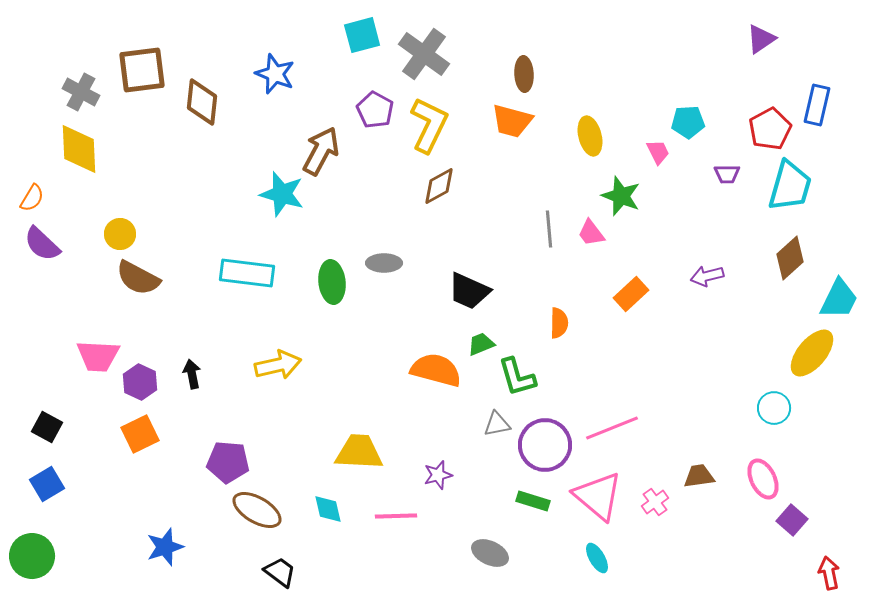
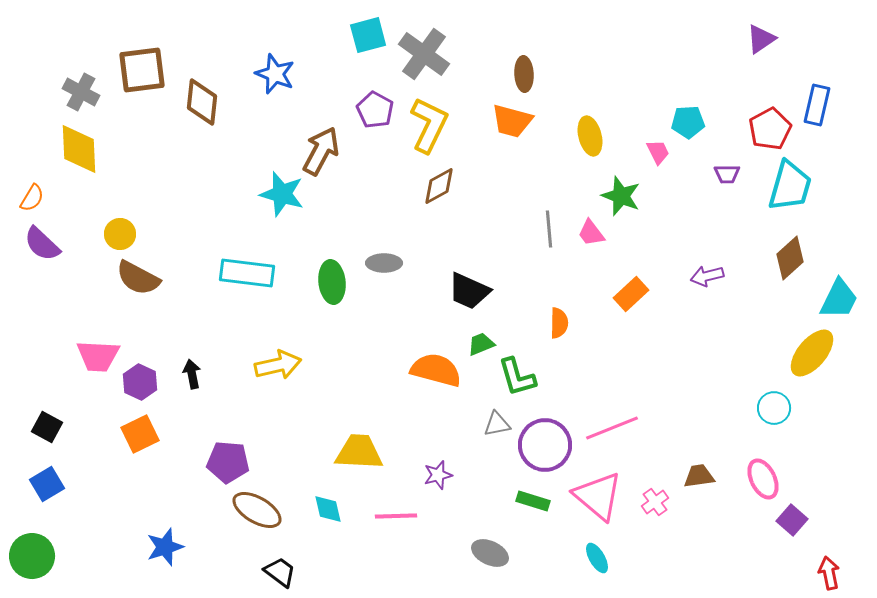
cyan square at (362, 35): moved 6 px right
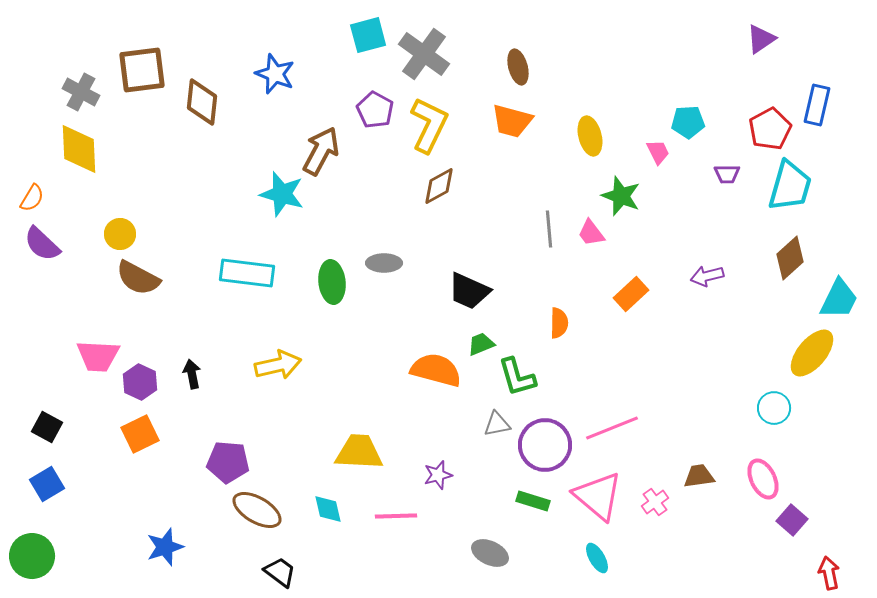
brown ellipse at (524, 74): moved 6 px left, 7 px up; rotated 12 degrees counterclockwise
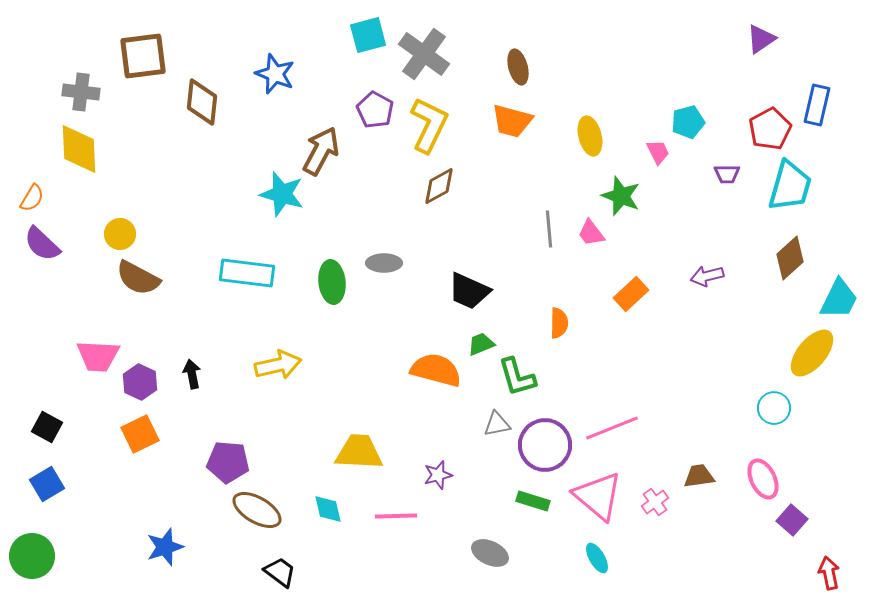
brown square at (142, 70): moved 1 px right, 14 px up
gray cross at (81, 92): rotated 21 degrees counterclockwise
cyan pentagon at (688, 122): rotated 12 degrees counterclockwise
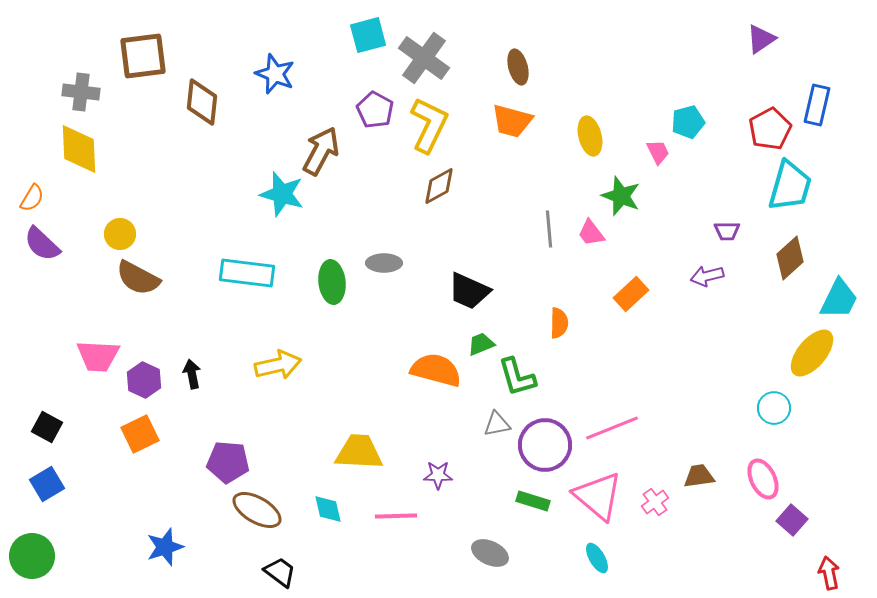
gray cross at (424, 54): moved 4 px down
purple trapezoid at (727, 174): moved 57 px down
purple hexagon at (140, 382): moved 4 px right, 2 px up
purple star at (438, 475): rotated 16 degrees clockwise
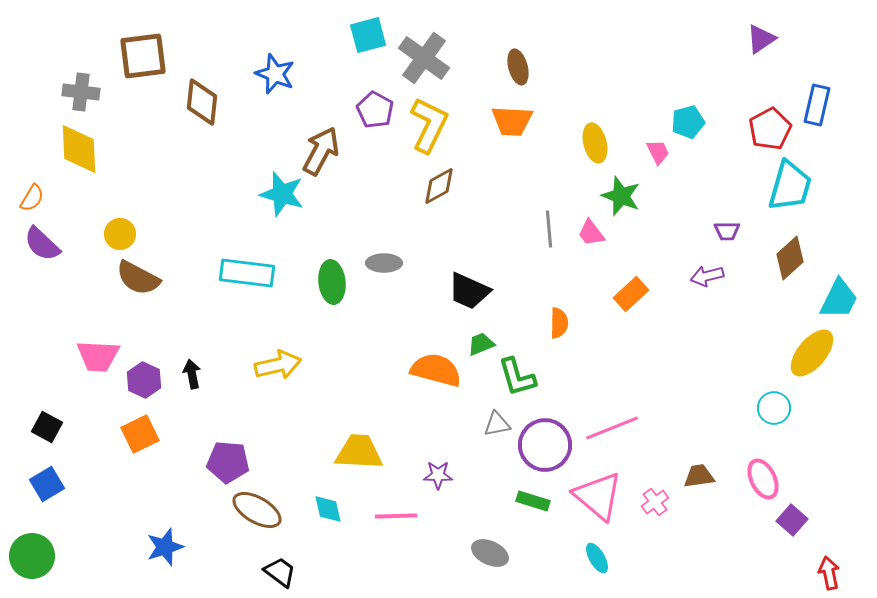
orange trapezoid at (512, 121): rotated 12 degrees counterclockwise
yellow ellipse at (590, 136): moved 5 px right, 7 px down
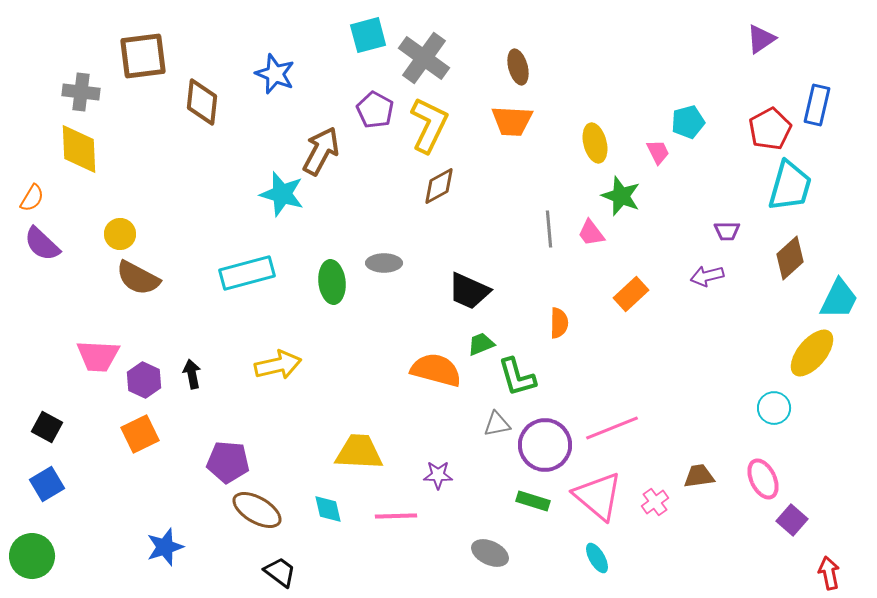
cyan rectangle at (247, 273): rotated 22 degrees counterclockwise
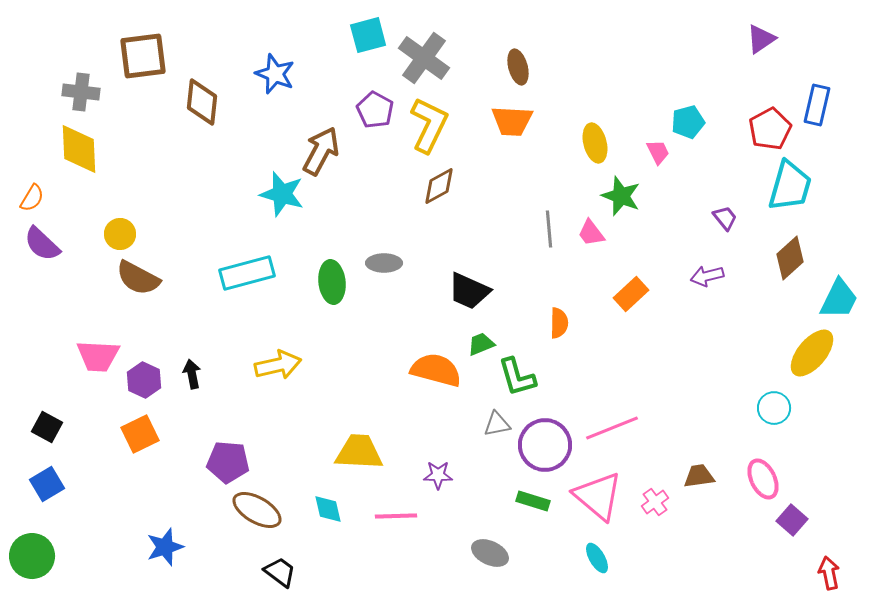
purple trapezoid at (727, 231): moved 2 px left, 13 px up; rotated 128 degrees counterclockwise
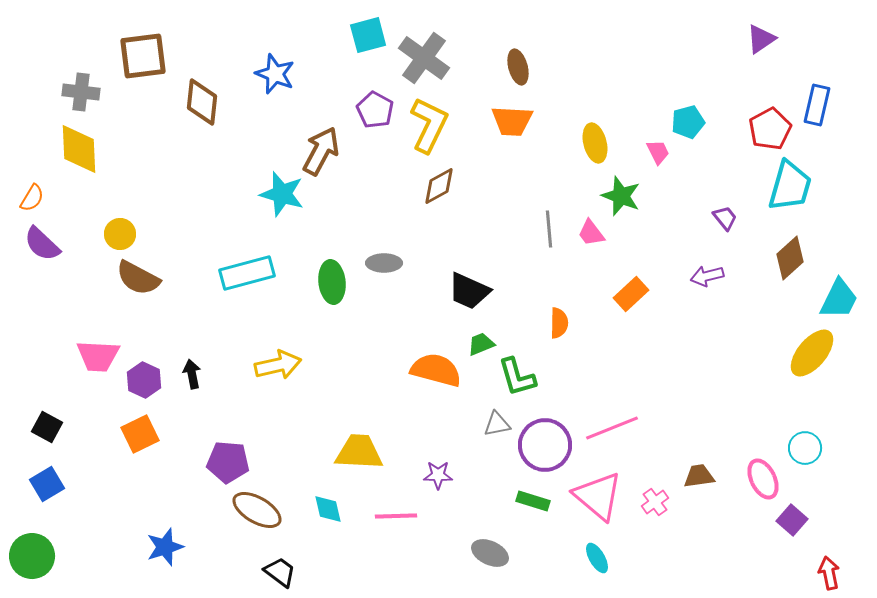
cyan circle at (774, 408): moved 31 px right, 40 px down
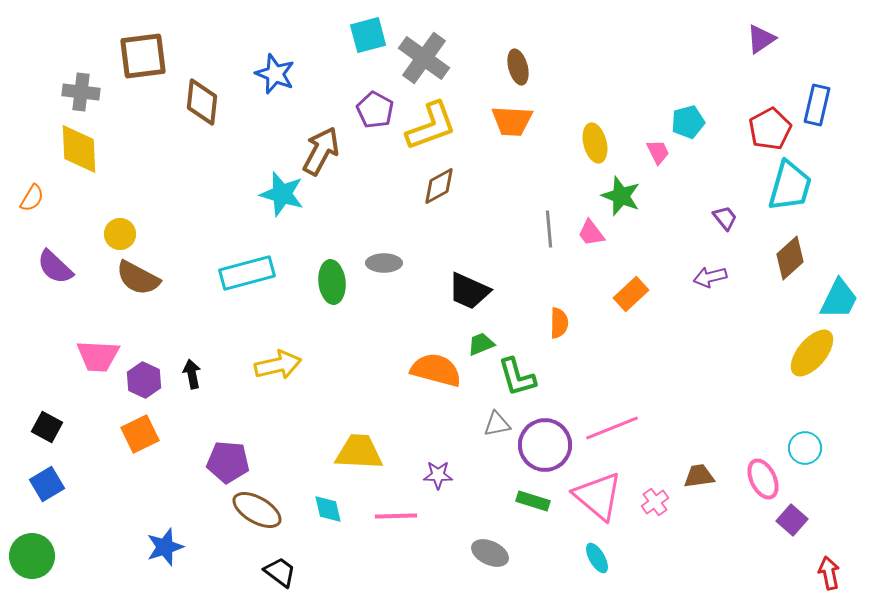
yellow L-shape at (429, 125): moved 2 px right, 1 px down; rotated 44 degrees clockwise
purple semicircle at (42, 244): moved 13 px right, 23 px down
purple arrow at (707, 276): moved 3 px right, 1 px down
